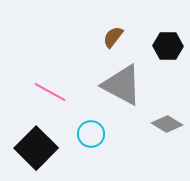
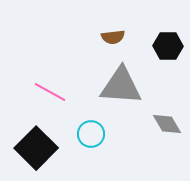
brown semicircle: rotated 135 degrees counterclockwise
gray triangle: moved 1 px left, 1 px down; rotated 24 degrees counterclockwise
gray diamond: rotated 28 degrees clockwise
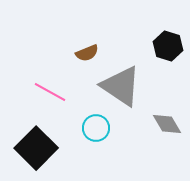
brown semicircle: moved 26 px left, 16 px down; rotated 15 degrees counterclockwise
black hexagon: rotated 16 degrees clockwise
gray triangle: rotated 30 degrees clockwise
cyan circle: moved 5 px right, 6 px up
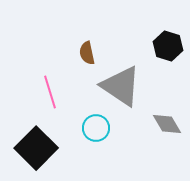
brown semicircle: rotated 100 degrees clockwise
pink line: rotated 44 degrees clockwise
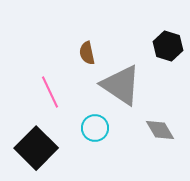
gray triangle: moved 1 px up
pink line: rotated 8 degrees counterclockwise
gray diamond: moved 7 px left, 6 px down
cyan circle: moved 1 px left
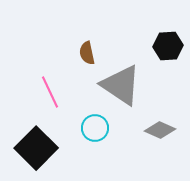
black hexagon: rotated 20 degrees counterclockwise
gray diamond: rotated 36 degrees counterclockwise
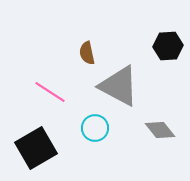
gray triangle: moved 2 px left, 1 px down; rotated 6 degrees counterclockwise
pink line: rotated 32 degrees counterclockwise
gray diamond: rotated 28 degrees clockwise
black square: rotated 15 degrees clockwise
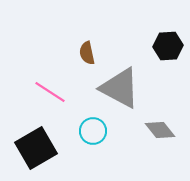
gray triangle: moved 1 px right, 2 px down
cyan circle: moved 2 px left, 3 px down
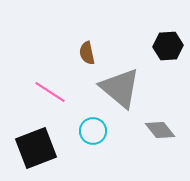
gray triangle: rotated 12 degrees clockwise
black square: rotated 9 degrees clockwise
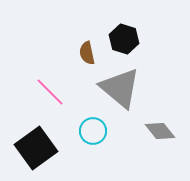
black hexagon: moved 44 px left, 7 px up; rotated 20 degrees clockwise
pink line: rotated 12 degrees clockwise
gray diamond: moved 1 px down
black square: rotated 15 degrees counterclockwise
